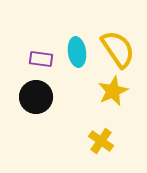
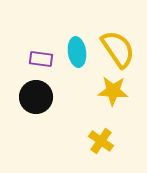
yellow star: rotated 28 degrees clockwise
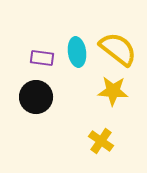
yellow semicircle: rotated 18 degrees counterclockwise
purple rectangle: moved 1 px right, 1 px up
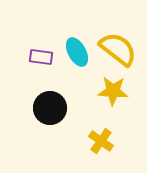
cyan ellipse: rotated 20 degrees counterclockwise
purple rectangle: moved 1 px left, 1 px up
black circle: moved 14 px right, 11 px down
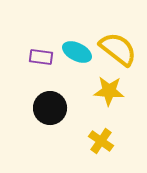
cyan ellipse: rotated 36 degrees counterclockwise
yellow star: moved 4 px left
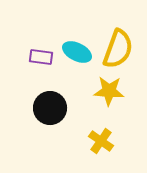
yellow semicircle: rotated 72 degrees clockwise
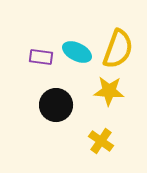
black circle: moved 6 px right, 3 px up
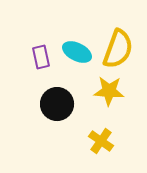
purple rectangle: rotated 70 degrees clockwise
black circle: moved 1 px right, 1 px up
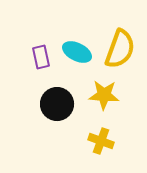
yellow semicircle: moved 2 px right
yellow star: moved 5 px left, 4 px down
yellow cross: rotated 15 degrees counterclockwise
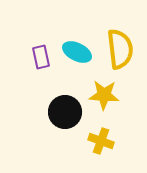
yellow semicircle: rotated 27 degrees counterclockwise
black circle: moved 8 px right, 8 px down
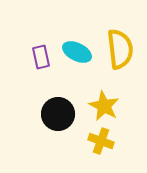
yellow star: moved 11 px down; rotated 24 degrees clockwise
black circle: moved 7 px left, 2 px down
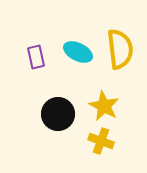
cyan ellipse: moved 1 px right
purple rectangle: moved 5 px left
